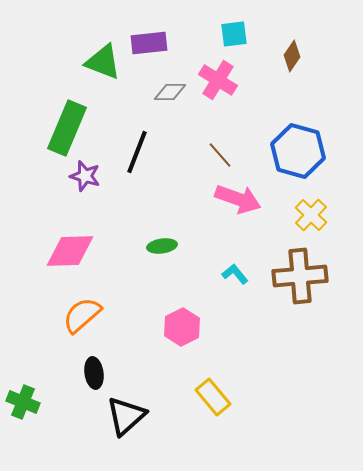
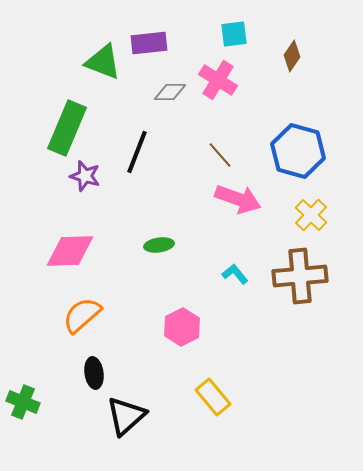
green ellipse: moved 3 px left, 1 px up
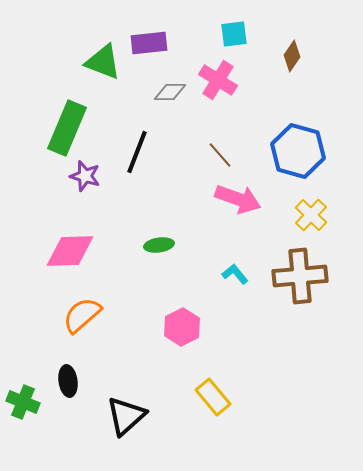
black ellipse: moved 26 px left, 8 px down
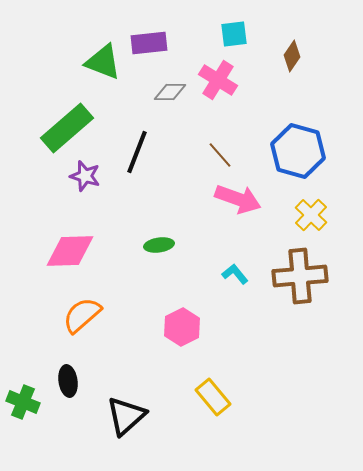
green rectangle: rotated 26 degrees clockwise
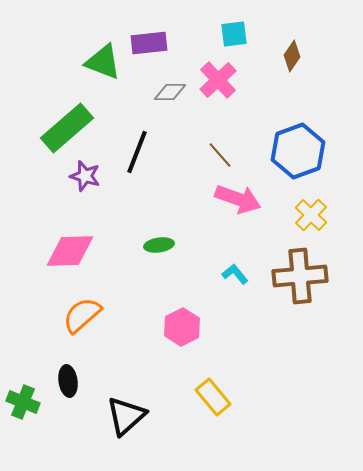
pink cross: rotated 15 degrees clockwise
blue hexagon: rotated 24 degrees clockwise
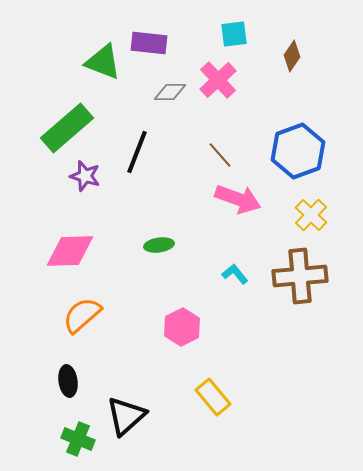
purple rectangle: rotated 12 degrees clockwise
green cross: moved 55 px right, 37 px down
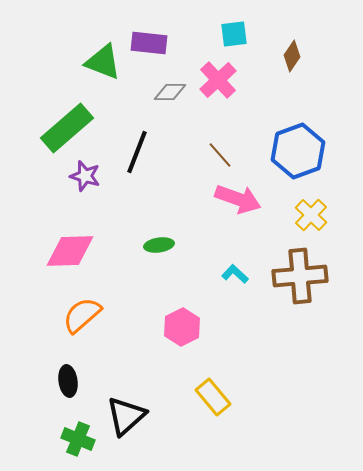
cyan L-shape: rotated 8 degrees counterclockwise
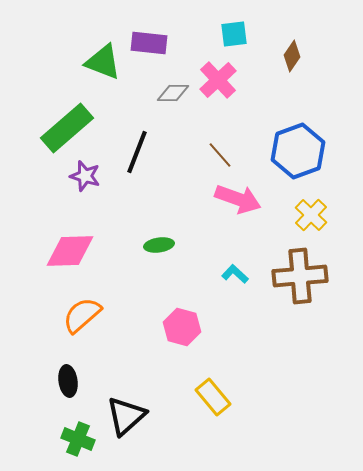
gray diamond: moved 3 px right, 1 px down
pink hexagon: rotated 18 degrees counterclockwise
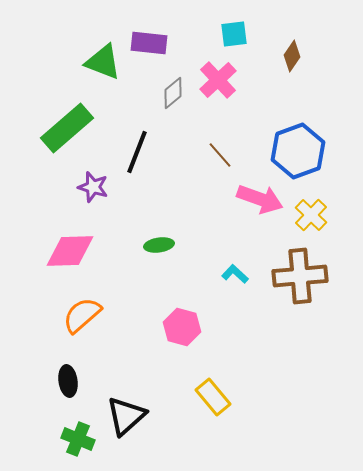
gray diamond: rotated 40 degrees counterclockwise
purple star: moved 8 px right, 11 px down
pink arrow: moved 22 px right
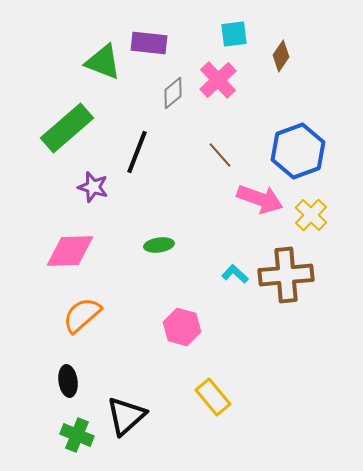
brown diamond: moved 11 px left
brown cross: moved 14 px left, 1 px up
green cross: moved 1 px left, 4 px up
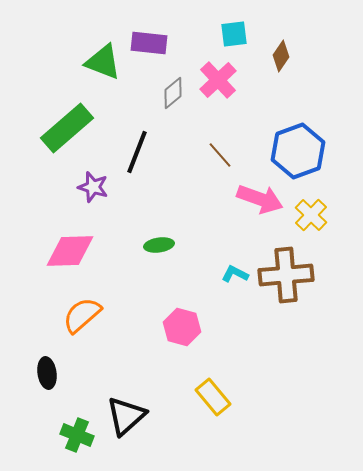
cyan L-shape: rotated 16 degrees counterclockwise
black ellipse: moved 21 px left, 8 px up
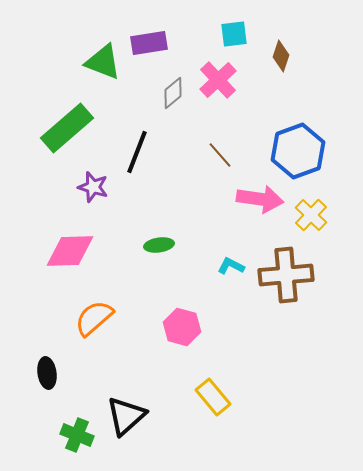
purple rectangle: rotated 15 degrees counterclockwise
brown diamond: rotated 16 degrees counterclockwise
pink arrow: rotated 12 degrees counterclockwise
cyan L-shape: moved 4 px left, 8 px up
orange semicircle: moved 12 px right, 3 px down
